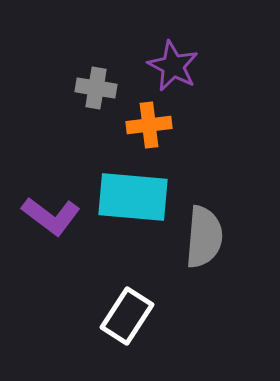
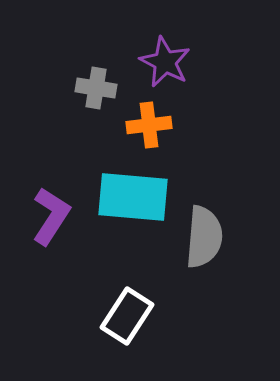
purple star: moved 8 px left, 4 px up
purple L-shape: rotated 94 degrees counterclockwise
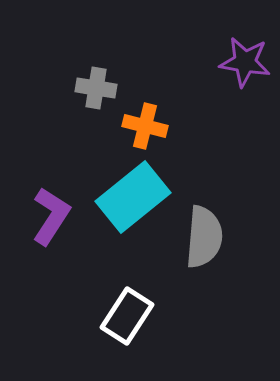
purple star: moved 80 px right; rotated 18 degrees counterclockwise
orange cross: moved 4 px left, 1 px down; rotated 21 degrees clockwise
cyan rectangle: rotated 44 degrees counterclockwise
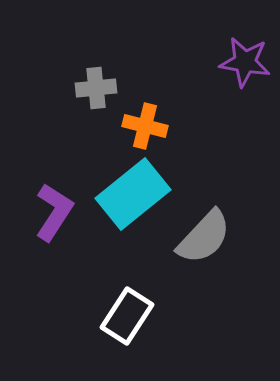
gray cross: rotated 15 degrees counterclockwise
cyan rectangle: moved 3 px up
purple L-shape: moved 3 px right, 4 px up
gray semicircle: rotated 38 degrees clockwise
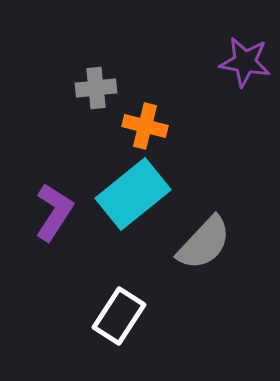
gray semicircle: moved 6 px down
white rectangle: moved 8 px left
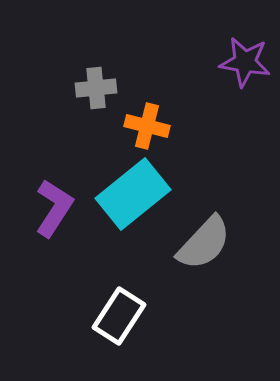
orange cross: moved 2 px right
purple L-shape: moved 4 px up
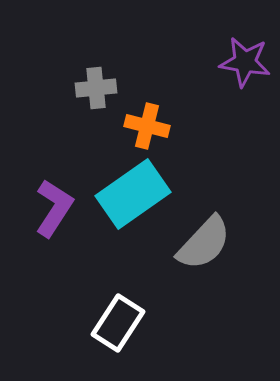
cyan rectangle: rotated 4 degrees clockwise
white rectangle: moved 1 px left, 7 px down
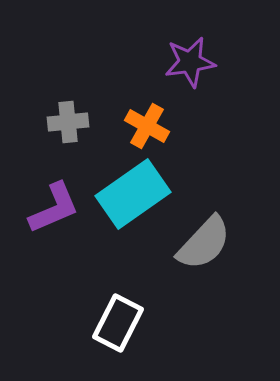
purple star: moved 55 px left; rotated 18 degrees counterclockwise
gray cross: moved 28 px left, 34 px down
orange cross: rotated 15 degrees clockwise
purple L-shape: rotated 34 degrees clockwise
white rectangle: rotated 6 degrees counterclockwise
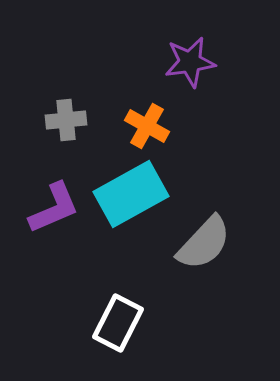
gray cross: moved 2 px left, 2 px up
cyan rectangle: moved 2 px left; rotated 6 degrees clockwise
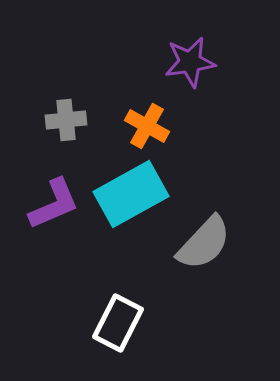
purple L-shape: moved 4 px up
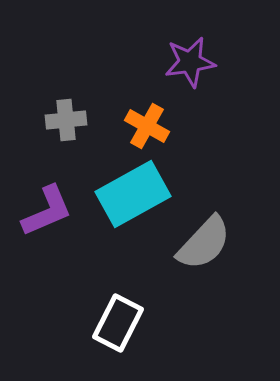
cyan rectangle: moved 2 px right
purple L-shape: moved 7 px left, 7 px down
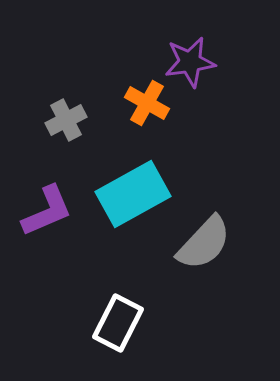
gray cross: rotated 21 degrees counterclockwise
orange cross: moved 23 px up
